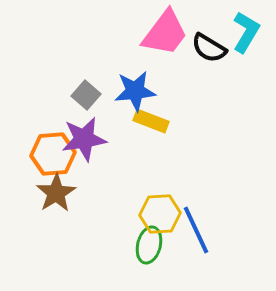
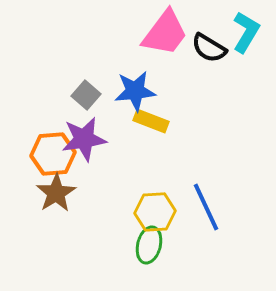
yellow hexagon: moved 5 px left, 2 px up
blue line: moved 10 px right, 23 px up
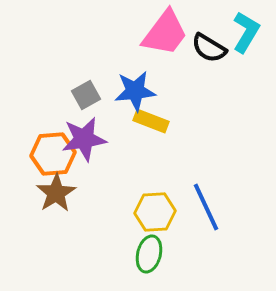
gray square: rotated 20 degrees clockwise
green ellipse: moved 9 px down
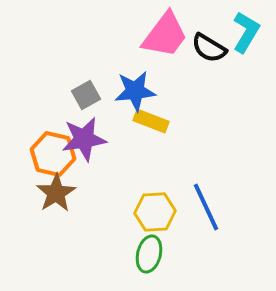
pink trapezoid: moved 2 px down
orange hexagon: rotated 18 degrees clockwise
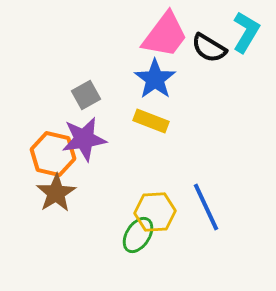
blue star: moved 20 px right, 12 px up; rotated 30 degrees counterclockwise
green ellipse: moved 11 px left, 19 px up; rotated 18 degrees clockwise
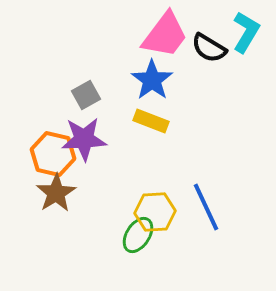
blue star: moved 3 px left, 1 px down
purple star: rotated 6 degrees clockwise
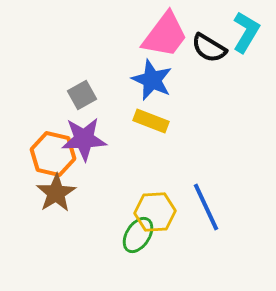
blue star: rotated 12 degrees counterclockwise
gray square: moved 4 px left
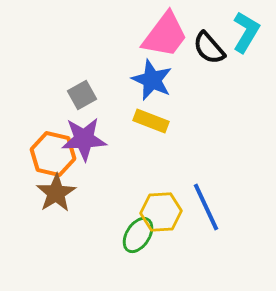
black semicircle: rotated 18 degrees clockwise
yellow hexagon: moved 6 px right
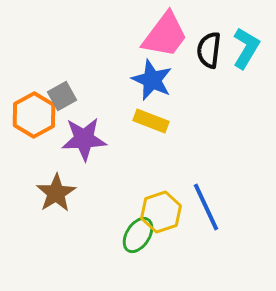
cyan L-shape: moved 16 px down
black semicircle: moved 2 px down; rotated 48 degrees clockwise
gray square: moved 20 px left, 1 px down
orange hexagon: moved 19 px left, 39 px up; rotated 18 degrees clockwise
yellow hexagon: rotated 15 degrees counterclockwise
